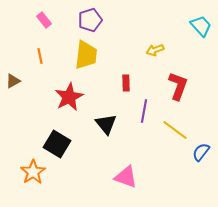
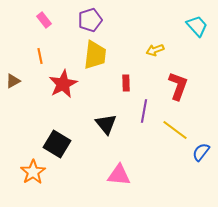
cyan trapezoid: moved 4 px left
yellow trapezoid: moved 9 px right
red star: moved 6 px left, 13 px up
pink triangle: moved 7 px left, 2 px up; rotated 15 degrees counterclockwise
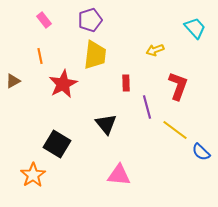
cyan trapezoid: moved 2 px left, 2 px down
purple line: moved 3 px right, 4 px up; rotated 25 degrees counterclockwise
blue semicircle: rotated 84 degrees counterclockwise
orange star: moved 3 px down
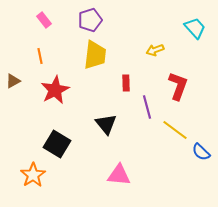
red star: moved 8 px left, 6 px down
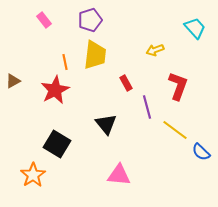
orange line: moved 25 px right, 6 px down
red rectangle: rotated 28 degrees counterclockwise
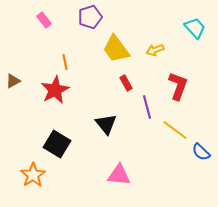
purple pentagon: moved 3 px up
yellow trapezoid: moved 21 px right, 6 px up; rotated 136 degrees clockwise
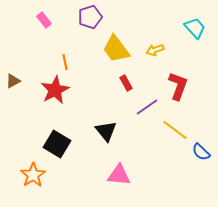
purple line: rotated 70 degrees clockwise
black triangle: moved 7 px down
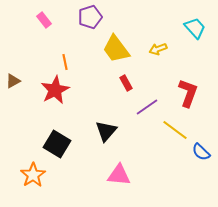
yellow arrow: moved 3 px right, 1 px up
red L-shape: moved 10 px right, 7 px down
black triangle: rotated 20 degrees clockwise
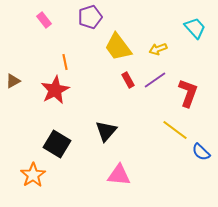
yellow trapezoid: moved 2 px right, 2 px up
red rectangle: moved 2 px right, 3 px up
purple line: moved 8 px right, 27 px up
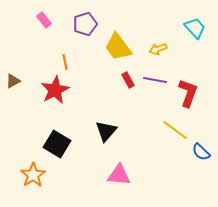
purple pentagon: moved 5 px left, 7 px down
purple line: rotated 45 degrees clockwise
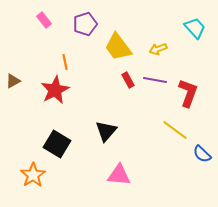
blue semicircle: moved 1 px right, 2 px down
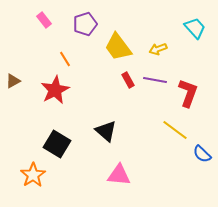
orange line: moved 3 px up; rotated 21 degrees counterclockwise
black triangle: rotated 30 degrees counterclockwise
